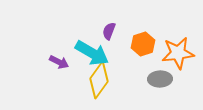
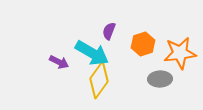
orange star: moved 2 px right
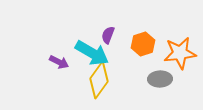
purple semicircle: moved 1 px left, 4 px down
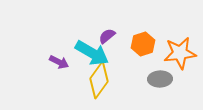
purple semicircle: moved 1 px left, 1 px down; rotated 30 degrees clockwise
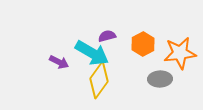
purple semicircle: rotated 24 degrees clockwise
orange hexagon: rotated 10 degrees counterclockwise
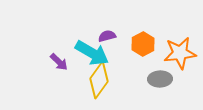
purple arrow: rotated 18 degrees clockwise
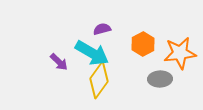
purple semicircle: moved 5 px left, 7 px up
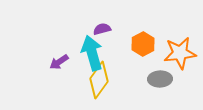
cyan arrow: rotated 136 degrees counterclockwise
purple arrow: rotated 102 degrees clockwise
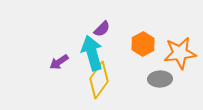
purple semicircle: rotated 150 degrees clockwise
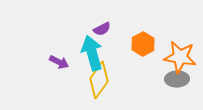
purple semicircle: rotated 18 degrees clockwise
orange star: moved 4 px down; rotated 16 degrees clockwise
purple arrow: rotated 120 degrees counterclockwise
gray ellipse: moved 17 px right
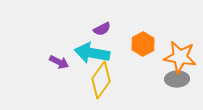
cyan arrow: rotated 64 degrees counterclockwise
yellow diamond: moved 2 px right
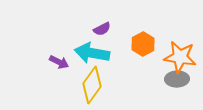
yellow diamond: moved 9 px left, 5 px down
